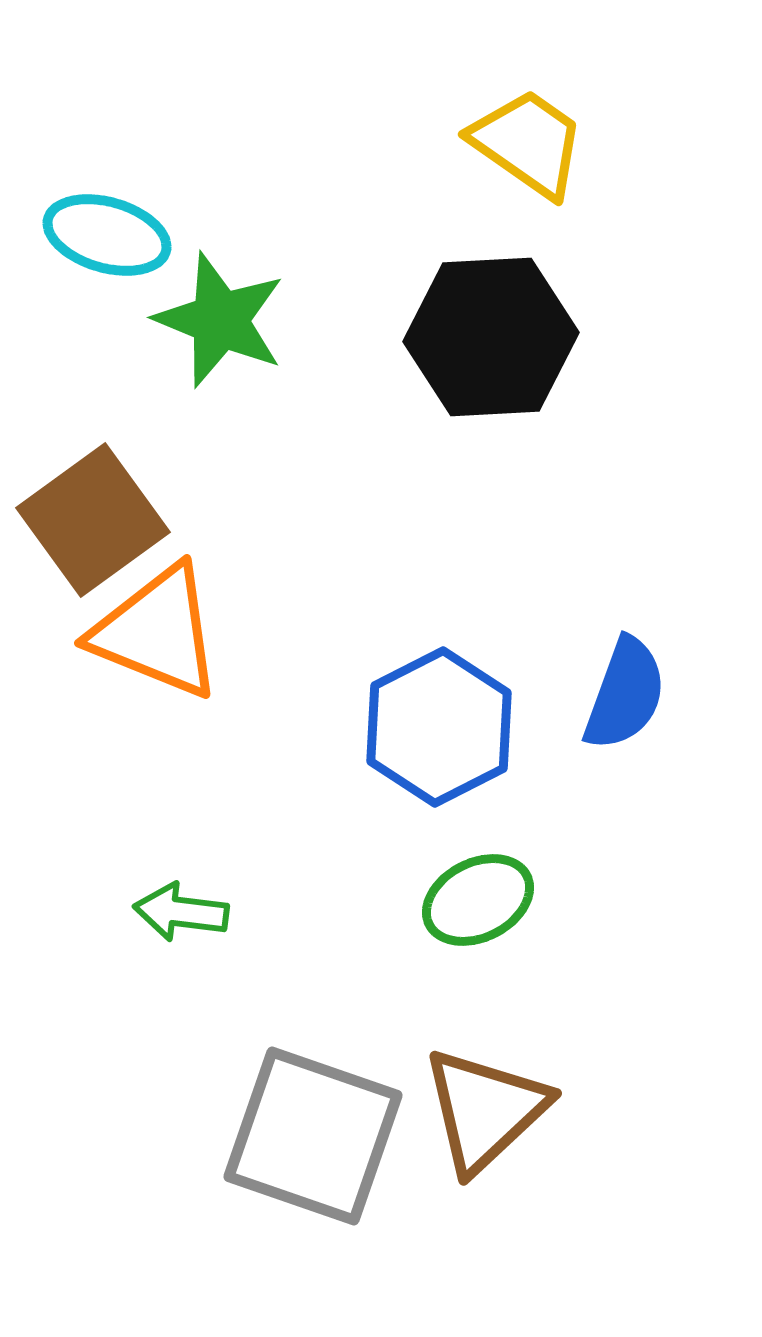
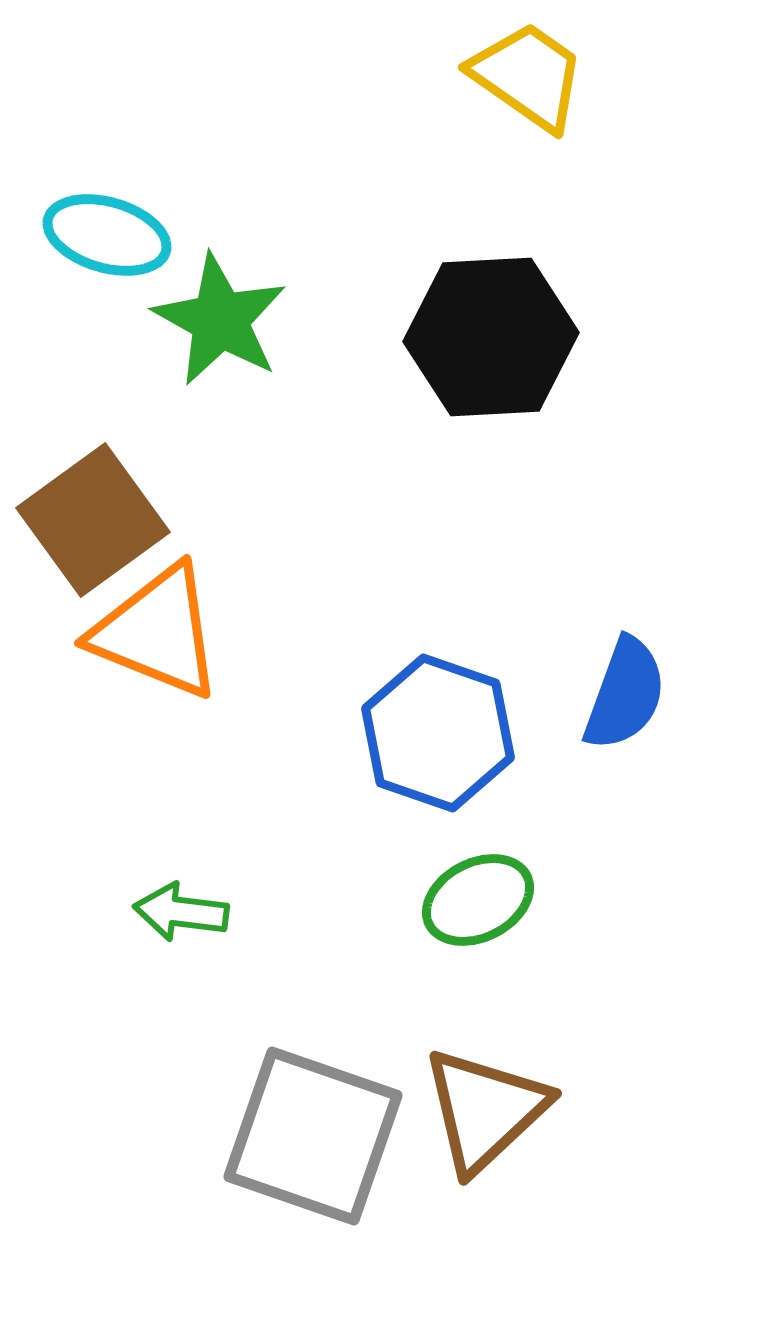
yellow trapezoid: moved 67 px up
green star: rotated 7 degrees clockwise
blue hexagon: moved 1 px left, 6 px down; rotated 14 degrees counterclockwise
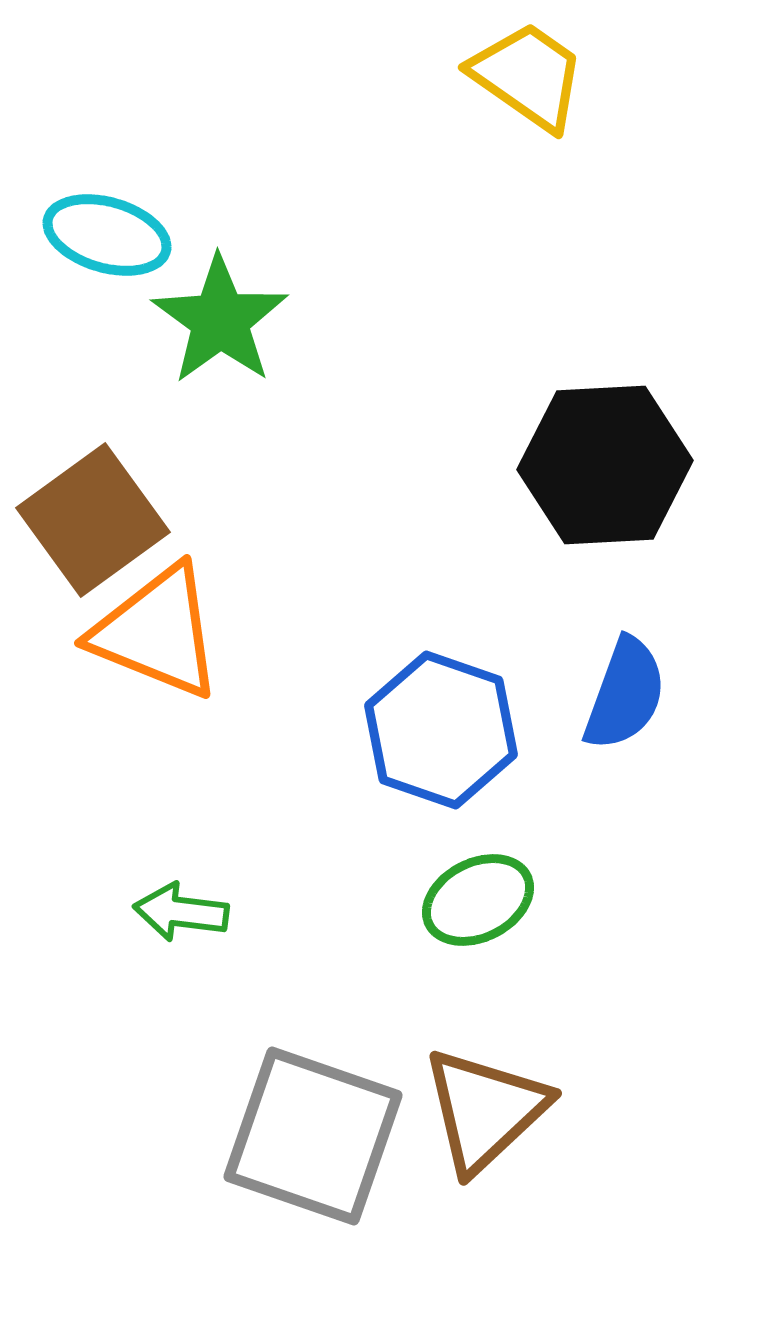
green star: rotated 7 degrees clockwise
black hexagon: moved 114 px right, 128 px down
blue hexagon: moved 3 px right, 3 px up
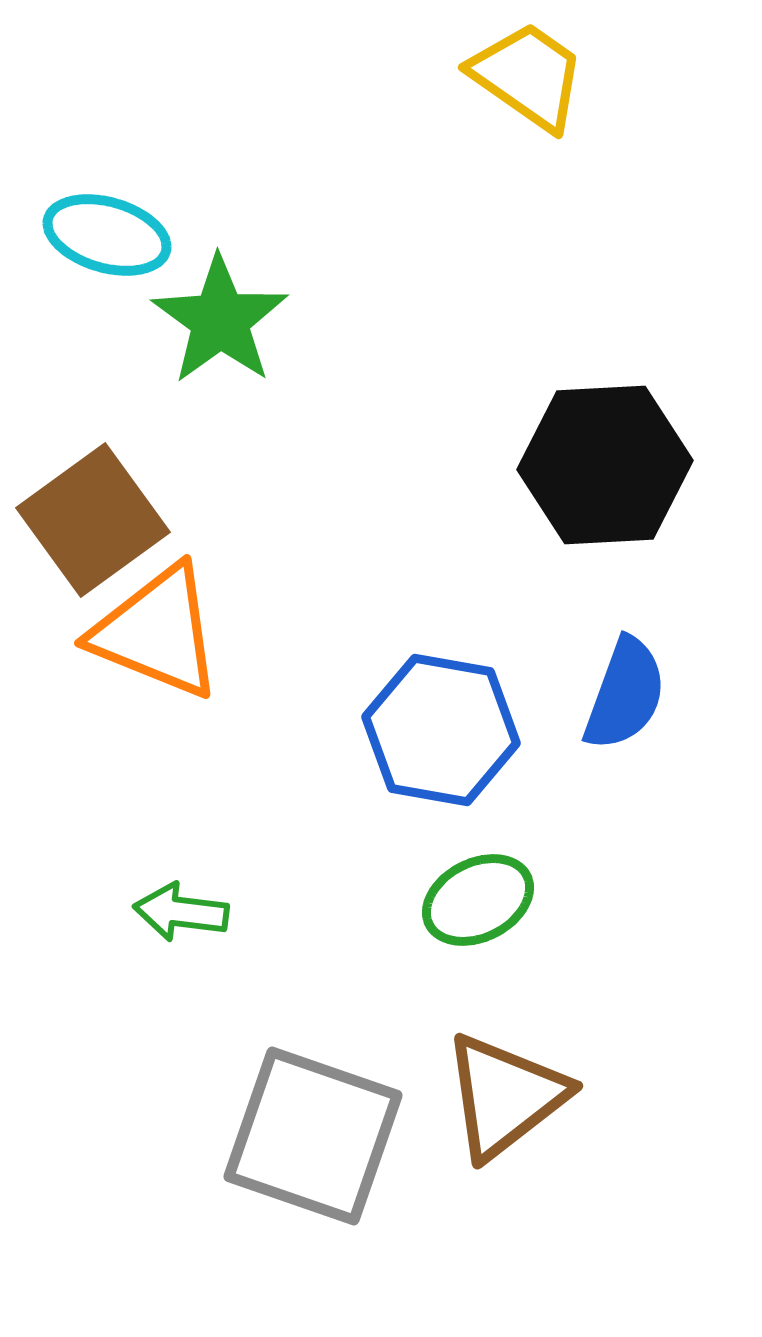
blue hexagon: rotated 9 degrees counterclockwise
brown triangle: moved 20 px right, 14 px up; rotated 5 degrees clockwise
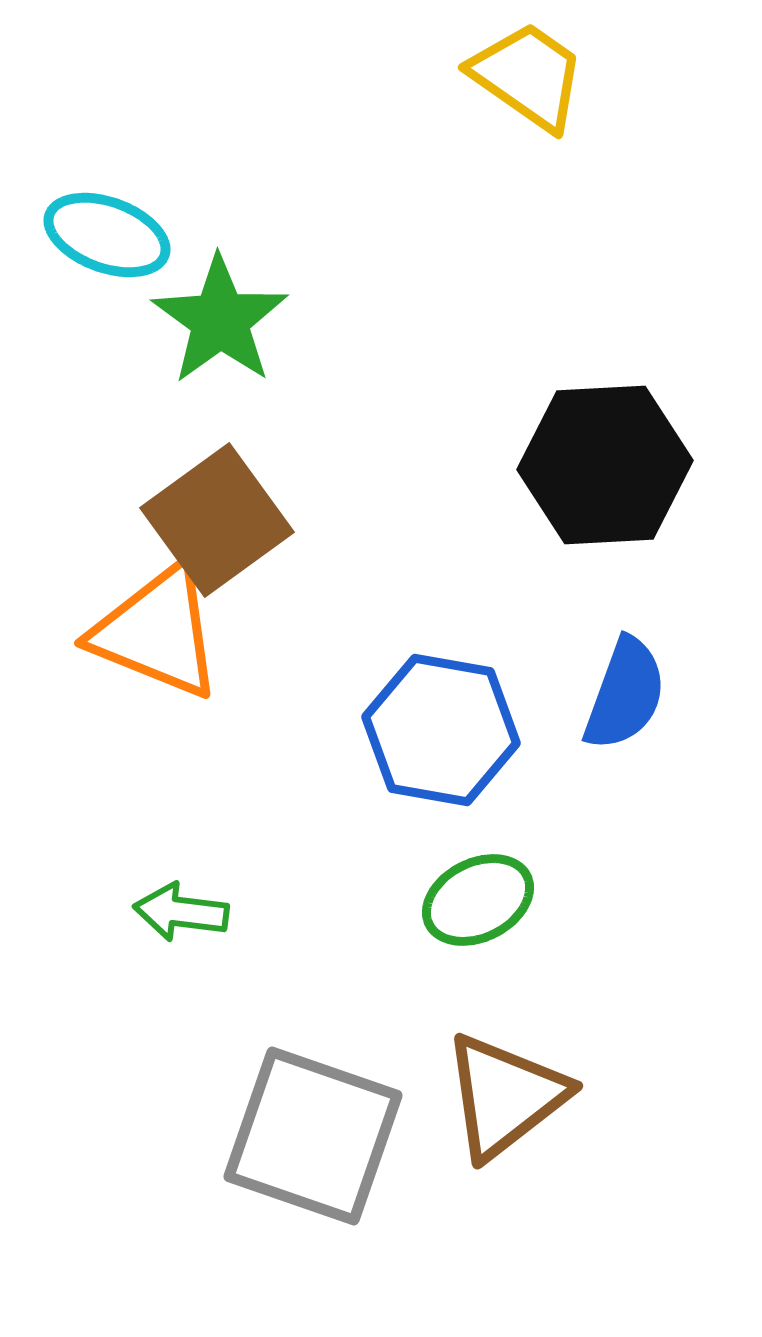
cyan ellipse: rotated 4 degrees clockwise
brown square: moved 124 px right
